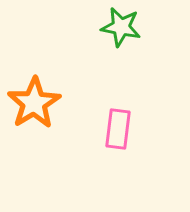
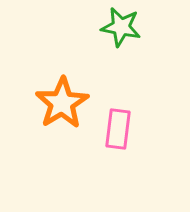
orange star: moved 28 px right
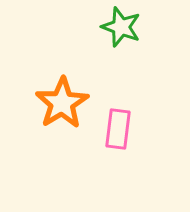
green star: rotated 9 degrees clockwise
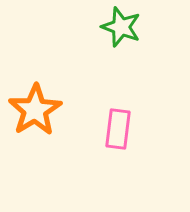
orange star: moved 27 px left, 7 px down
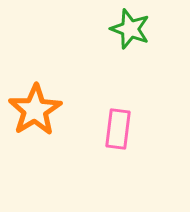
green star: moved 9 px right, 2 px down
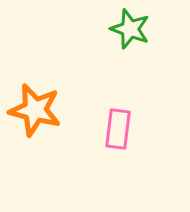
orange star: rotated 26 degrees counterclockwise
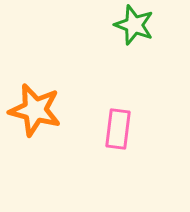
green star: moved 4 px right, 4 px up
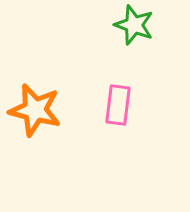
pink rectangle: moved 24 px up
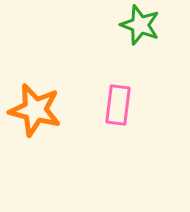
green star: moved 6 px right
